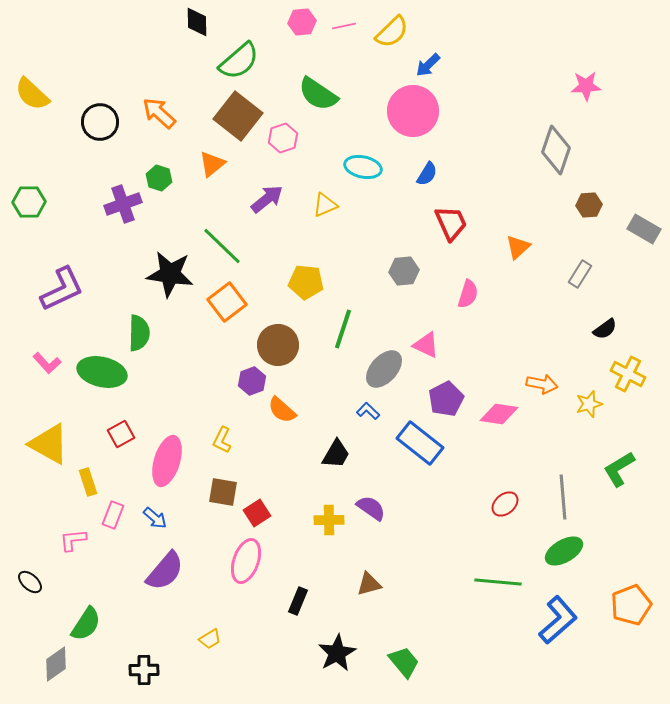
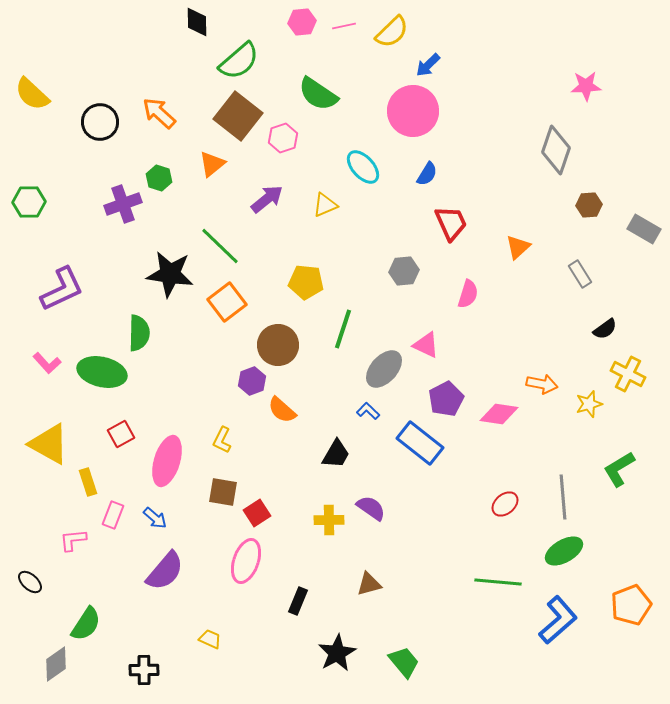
cyan ellipse at (363, 167): rotated 36 degrees clockwise
green line at (222, 246): moved 2 px left
gray rectangle at (580, 274): rotated 64 degrees counterclockwise
yellow trapezoid at (210, 639): rotated 125 degrees counterclockwise
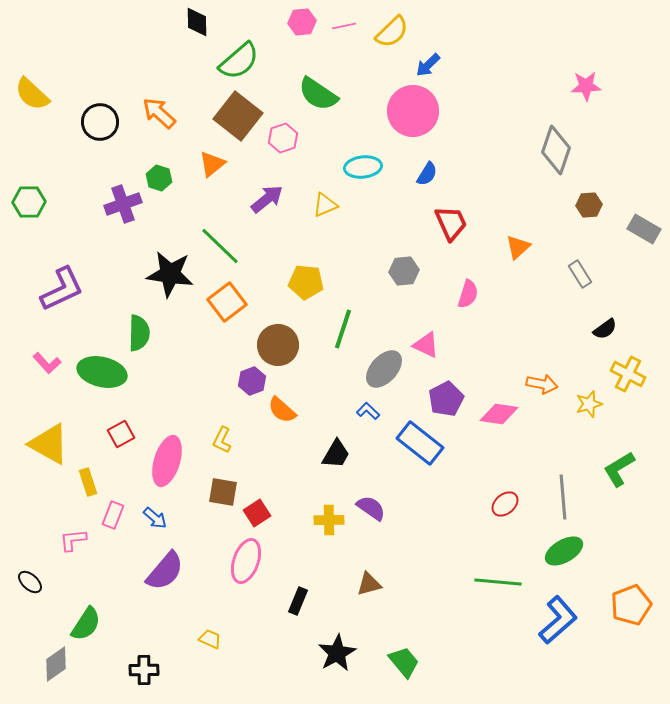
cyan ellipse at (363, 167): rotated 54 degrees counterclockwise
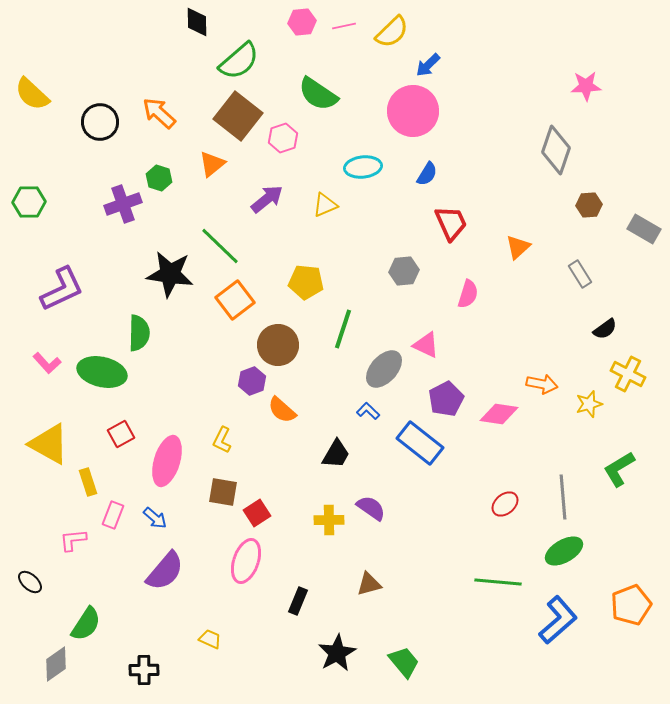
orange square at (227, 302): moved 8 px right, 2 px up
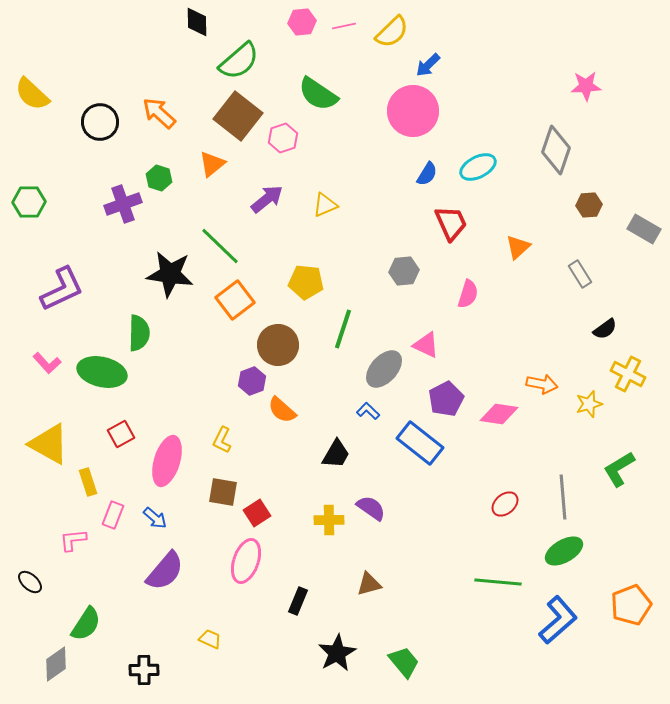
cyan ellipse at (363, 167): moved 115 px right; rotated 21 degrees counterclockwise
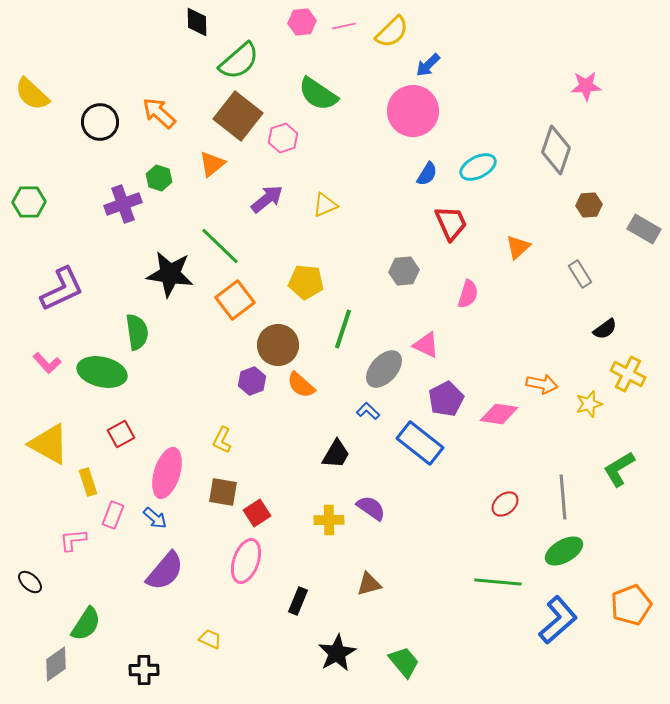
green semicircle at (139, 333): moved 2 px left, 1 px up; rotated 9 degrees counterclockwise
orange semicircle at (282, 410): moved 19 px right, 25 px up
pink ellipse at (167, 461): moved 12 px down
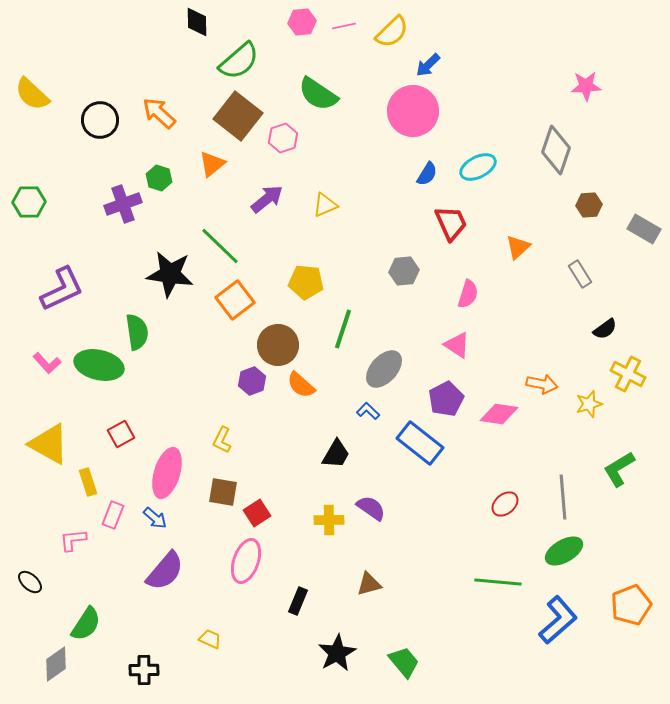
black circle at (100, 122): moved 2 px up
pink triangle at (426, 345): moved 31 px right; rotated 8 degrees clockwise
green ellipse at (102, 372): moved 3 px left, 7 px up
